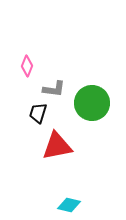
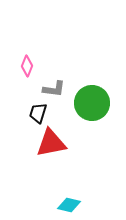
red triangle: moved 6 px left, 3 px up
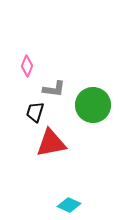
green circle: moved 1 px right, 2 px down
black trapezoid: moved 3 px left, 1 px up
cyan diamond: rotated 10 degrees clockwise
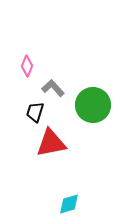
gray L-shape: moved 1 px left, 1 px up; rotated 140 degrees counterclockwise
cyan diamond: moved 1 px up; rotated 40 degrees counterclockwise
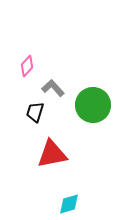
pink diamond: rotated 20 degrees clockwise
red triangle: moved 1 px right, 11 px down
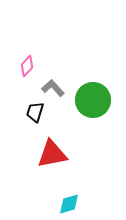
green circle: moved 5 px up
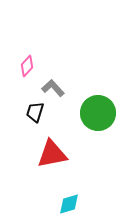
green circle: moved 5 px right, 13 px down
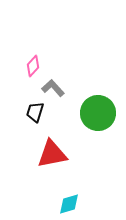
pink diamond: moved 6 px right
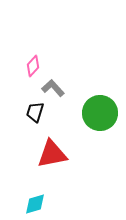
green circle: moved 2 px right
cyan diamond: moved 34 px left
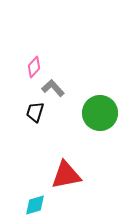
pink diamond: moved 1 px right, 1 px down
red triangle: moved 14 px right, 21 px down
cyan diamond: moved 1 px down
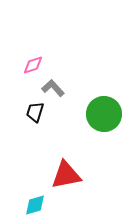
pink diamond: moved 1 px left, 2 px up; rotated 30 degrees clockwise
green circle: moved 4 px right, 1 px down
